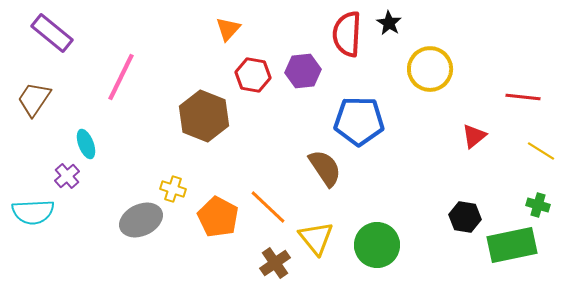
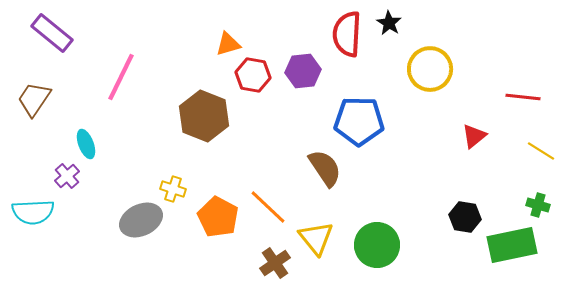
orange triangle: moved 15 px down; rotated 32 degrees clockwise
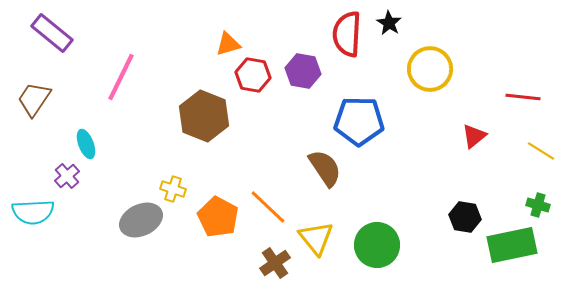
purple hexagon: rotated 16 degrees clockwise
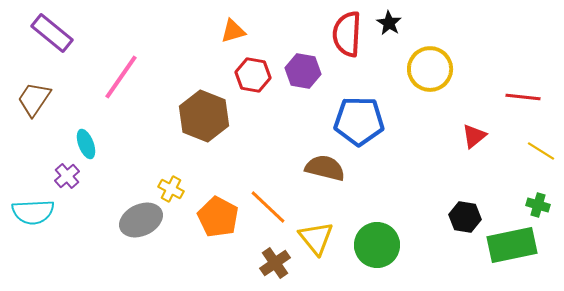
orange triangle: moved 5 px right, 13 px up
pink line: rotated 9 degrees clockwise
brown semicircle: rotated 42 degrees counterclockwise
yellow cross: moved 2 px left; rotated 10 degrees clockwise
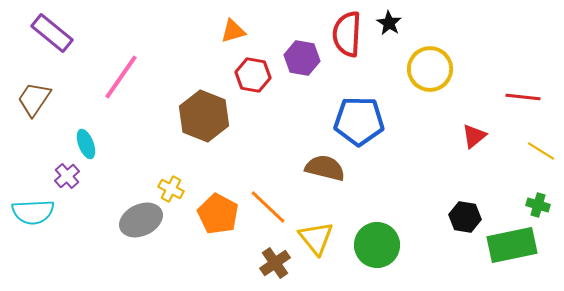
purple hexagon: moved 1 px left, 13 px up
orange pentagon: moved 3 px up
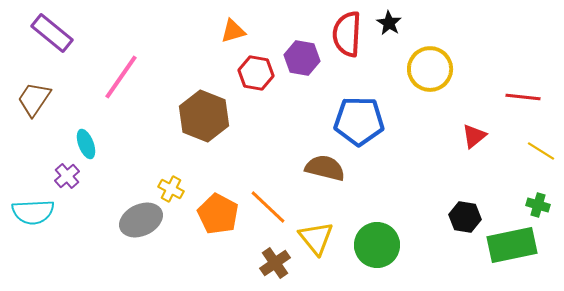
red hexagon: moved 3 px right, 2 px up
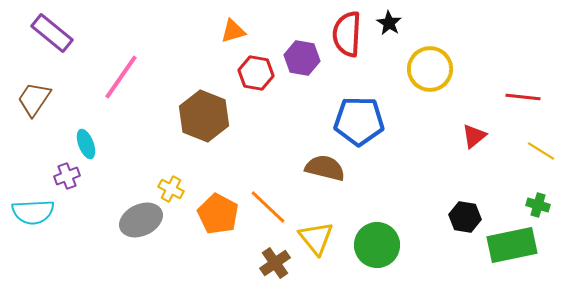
purple cross: rotated 20 degrees clockwise
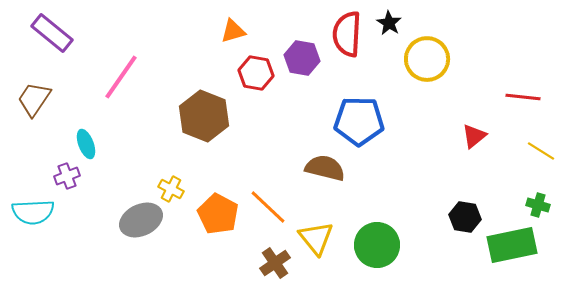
yellow circle: moved 3 px left, 10 px up
